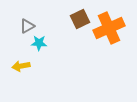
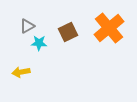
brown square: moved 12 px left, 13 px down
orange cross: rotated 16 degrees counterclockwise
yellow arrow: moved 6 px down
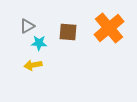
brown square: rotated 30 degrees clockwise
yellow arrow: moved 12 px right, 7 px up
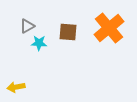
yellow arrow: moved 17 px left, 22 px down
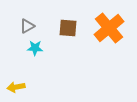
brown square: moved 4 px up
cyan star: moved 4 px left, 5 px down
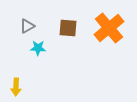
cyan star: moved 3 px right
yellow arrow: rotated 78 degrees counterclockwise
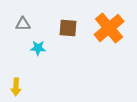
gray triangle: moved 4 px left, 2 px up; rotated 28 degrees clockwise
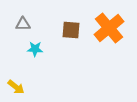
brown square: moved 3 px right, 2 px down
cyan star: moved 3 px left, 1 px down
yellow arrow: rotated 54 degrees counterclockwise
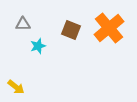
brown square: rotated 18 degrees clockwise
cyan star: moved 3 px right, 3 px up; rotated 21 degrees counterclockwise
